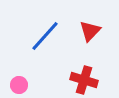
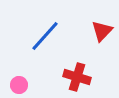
red triangle: moved 12 px right
red cross: moved 7 px left, 3 px up
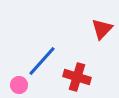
red triangle: moved 2 px up
blue line: moved 3 px left, 25 px down
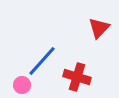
red triangle: moved 3 px left, 1 px up
pink circle: moved 3 px right
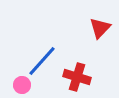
red triangle: moved 1 px right
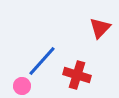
red cross: moved 2 px up
pink circle: moved 1 px down
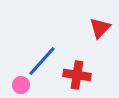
red cross: rotated 8 degrees counterclockwise
pink circle: moved 1 px left, 1 px up
